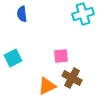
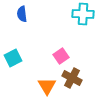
cyan cross: rotated 20 degrees clockwise
pink square: rotated 28 degrees counterclockwise
orange triangle: rotated 36 degrees counterclockwise
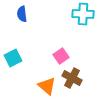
orange triangle: rotated 18 degrees counterclockwise
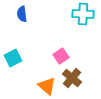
brown cross: rotated 12 degrees clockwise
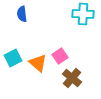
pink square: moved 1 px left
orange triangle: moved 9 px left, 23 px up
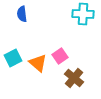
brown cross: moved 2 px right
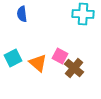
pink square: rotated 28 degrees counterclockwise
brown cross: moved 10 px up
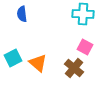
pink square: moved 25 px right, 9 px up
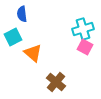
cyan cross: moved 15 px down; rotated 20 degrees counterclockwise
cyan square: moved 21 px up
orange triangle: moved 5 px left, 10 px up
brown cross: moved 18 px left, 14 px down
